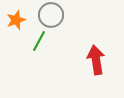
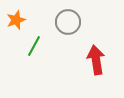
gray circle: moved 17 px right, 7 px down
green line: moved 5 px left, 5 px down
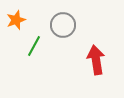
gray circle: moved 5 px left, 3 px down
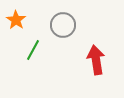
orange star: rotated 18 degrees counterclockwise
green line: moved 1 px left, 4 px down
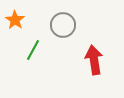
orange star: moved 1 px left
red arrow: moved 2 px left
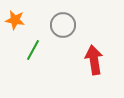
orange star: rotated 24 degrees counterclockwise
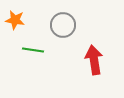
green line: rotated 70 degrees clockwise
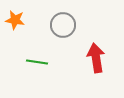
green line: moved 4 px right, 12 px down
red arrow: moved 2 px right, 2 px up
